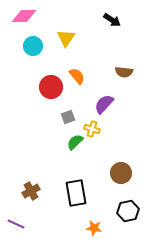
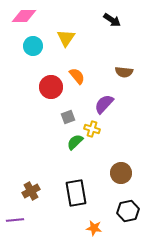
purple line: moved 1 px left, 4 px up; rotated 30 degrees counterclockwise
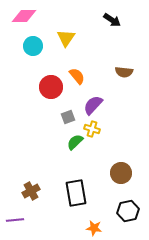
purple semicircle: moved 11 px left, 1 px down
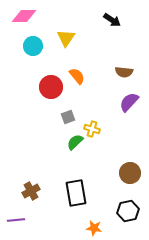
purple semicircle: moved 36 px right, 3 px up
brown circle: moved 9 px right
purple line: moved 1 px right
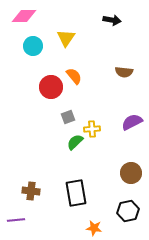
black arrow: rotated 24 degrees counterclockwise
orange semicircle: moved 3 px left
purple semicircle: moved 3 px right, 20 px down; rotated 20 degrees clockwise
yellow cross: rotated 21 degrees counterclockwise
brown circle: moved 1 px right
brown cross: rotated 36 degrees clockwise
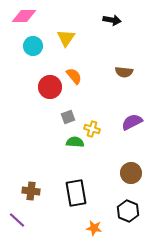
red circle: moved 1 px left
yellow cross: rotated 21 degrees clockwise
green semicircle: rotated 48 degrees clockwise
black hexagon: rotated 25 degrees counterclockwise
purple line: moved 1 px right; rotated 48 degrees clockwise
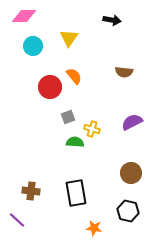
yellow triangle: moved 3 px right
black hexagon: rotated 10 degrees counterclockwise
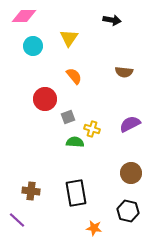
red circle: moved 5 px left, 12 px down
purple semicircle: moved 2 px left, 2 px down
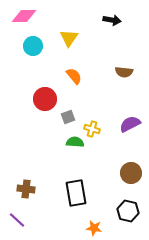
brown cross: moved 5 px left, 2 px up
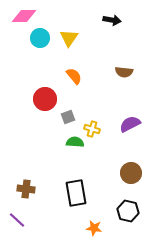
cyan circle: moved 7 px right, 8 px up
